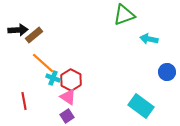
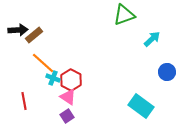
cyan arrow: moved 3 px right; rotated 126 degrees clockwise
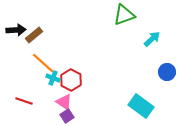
black arrow: moved 2 px left
pink triangle: moved 4 px left, 5 px down
red line: rotated 60 degrees counterclockwise
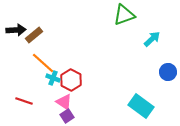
blue circle: moved 1 px right
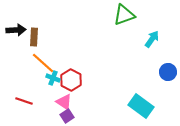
brown rectangle: moved 2 px down; rotated 48 degrees counterclockwise
cyan arrow: rotated 12 degrees counterclockwise
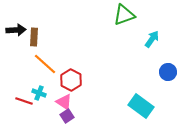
orange line: moved 2 px right, 1 px down
cyan cross: moved 14 px left, 15 px down
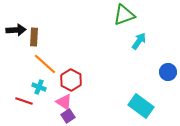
cyan arrow: moved 13 px left, 2 px down
cyan cross: moved 6 px up
purple square: moved 1 px right
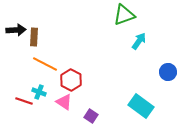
orange line: rotated 15 degrees counterclockwise
cyan cross: moved 5 px down
purple square: moved 23 px right; rotated 24 degrees counterclockwise
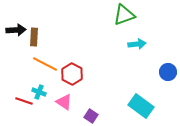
cyan arrow: moved 2 px left, 3 px down; rotated 48 degrees clockwise
red hexagon: moved 1 px right, 6 px up
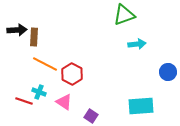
black arrow: moved 1 px right
cyan rectangle: rotated 40 degrees counterclockwise
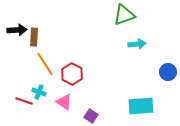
orange line: rotated 30 degrees clockwise
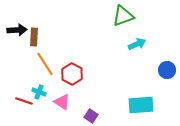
green triangle: moved 1 px left, 1 px down
cyan arrow: rotated 18 degrees counterclockwise
blue circle: moved 1 px left, 2 px up
pink triangle: moved 2 px left
cyan rectangle: moved 1 px up
